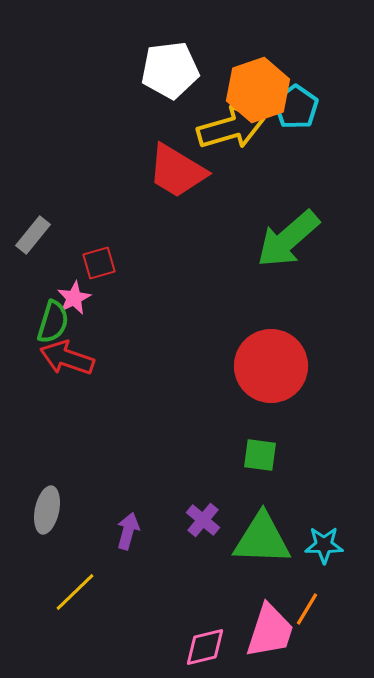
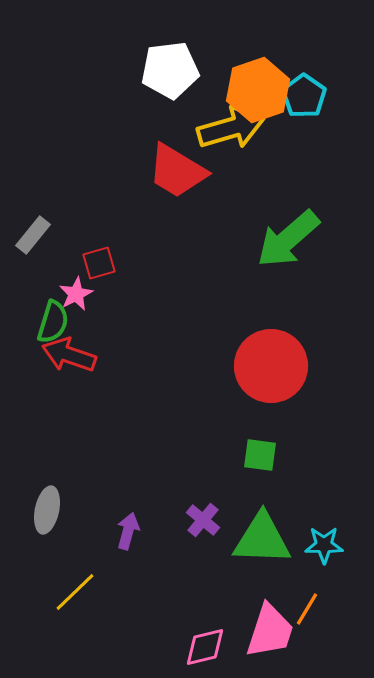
cyan pentagon: moved 8 px right, 11 px up
pink star: moved 2 px right, 4 px up
red arrow: moved 2 px right, 3 px up
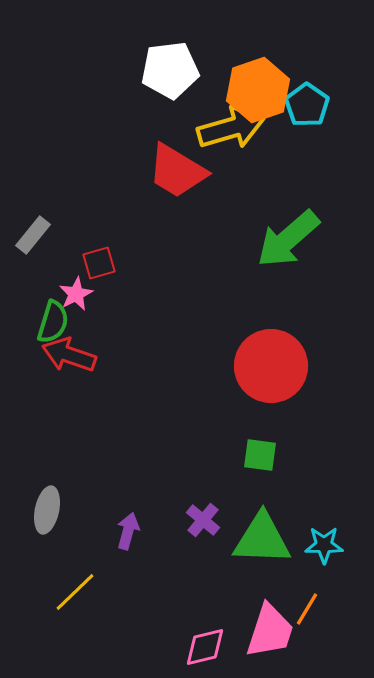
cyan pentagon: moved 3 px right, 9 px down
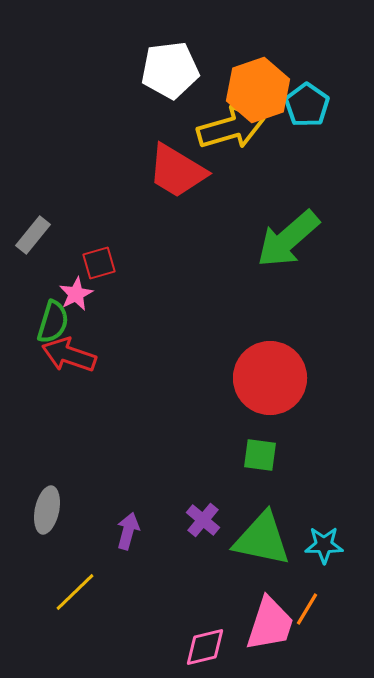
red circle: moved 1 px left, 12 px down
green triangle: rotated 10 degrees clockwise
pink trapezoid: moved 7 px up
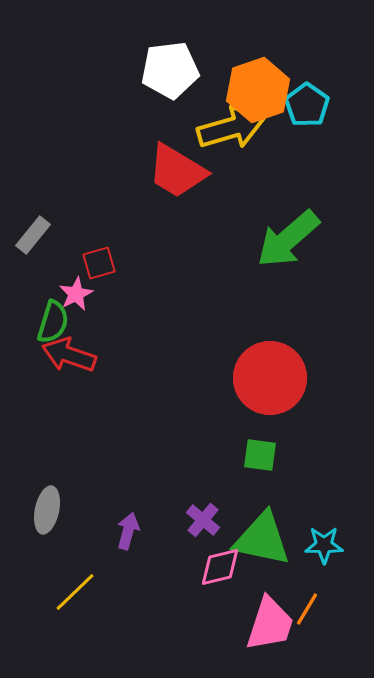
pink diamond: moved 15 px right, 80 px up
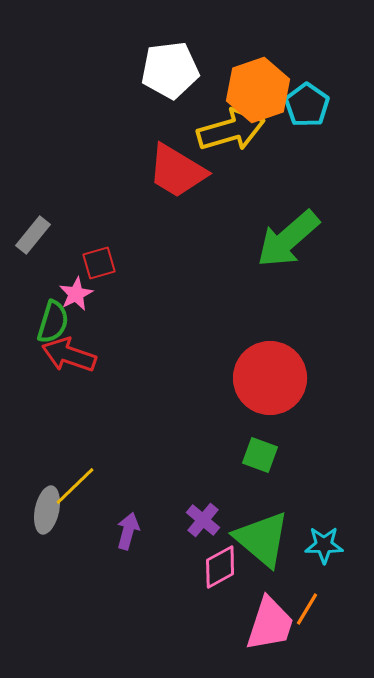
yellow arrow: moved 2 px down
green square: rotated 12 degrees clockwise
green triangle: rotated 28 degrees clockwise
pink diamond: rotated 15 degrees counterclockwise
yellow line: moved 106 px up
